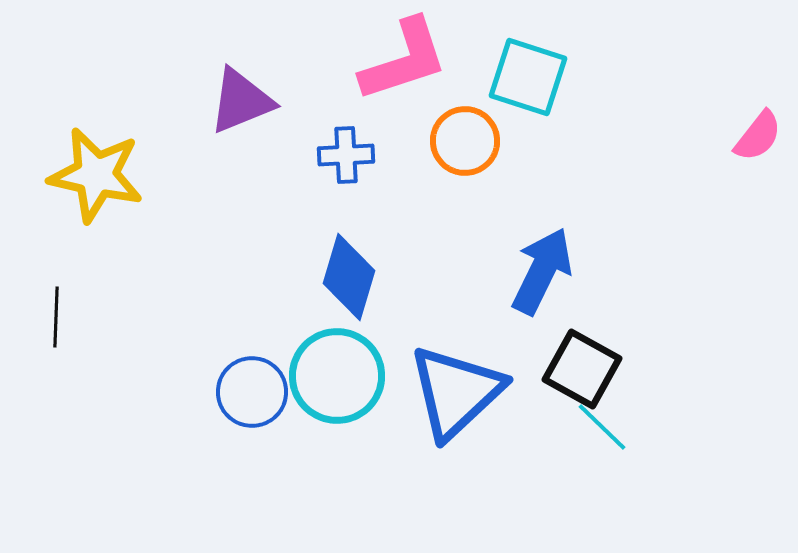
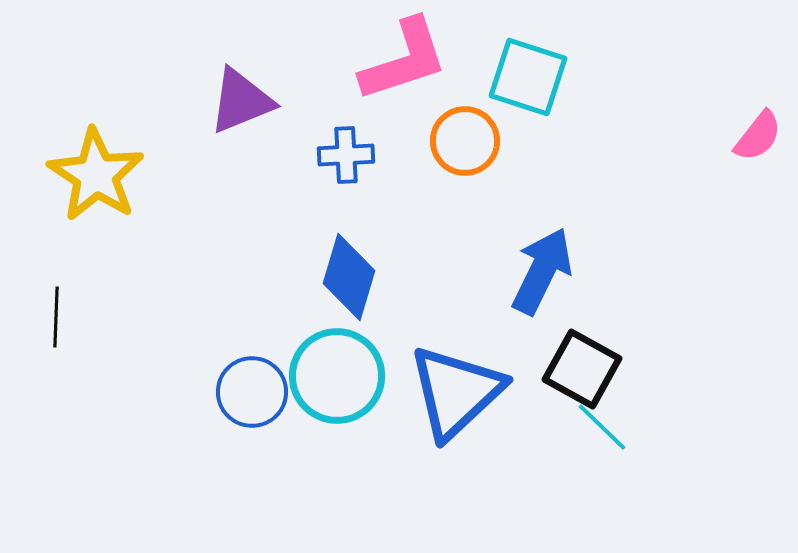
yellow star: rotated 20 degrees clockwise
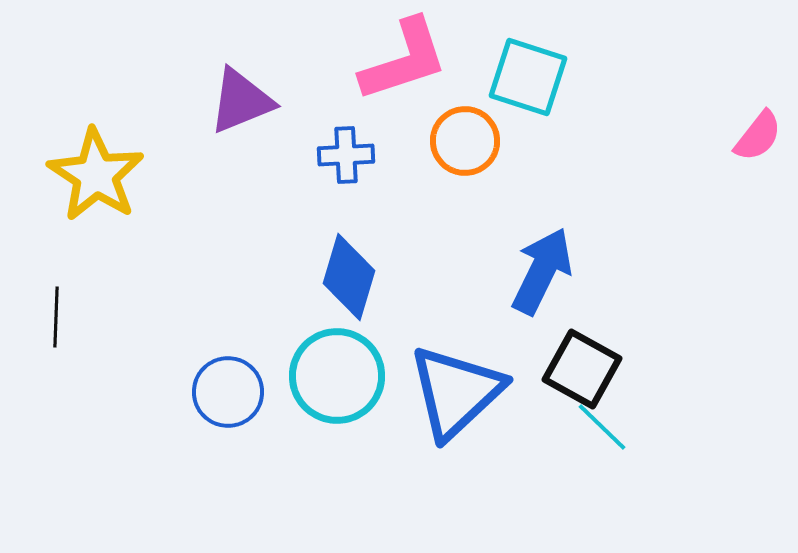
blue circle: moved 24 px left
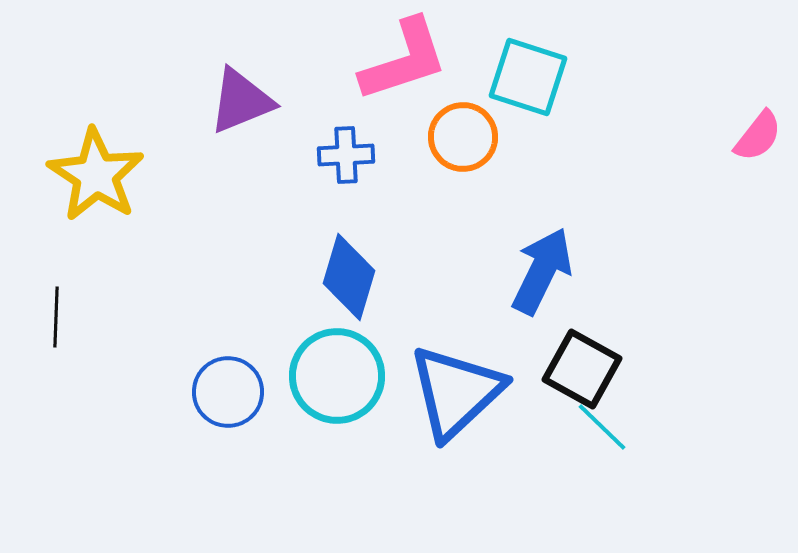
orange circle: moved 2 px left, 4 px up
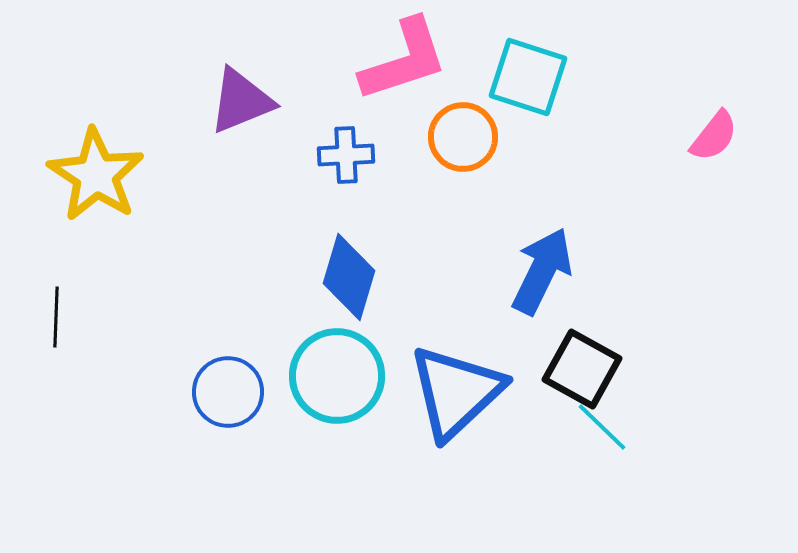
pink semicircle: moved 44 px left
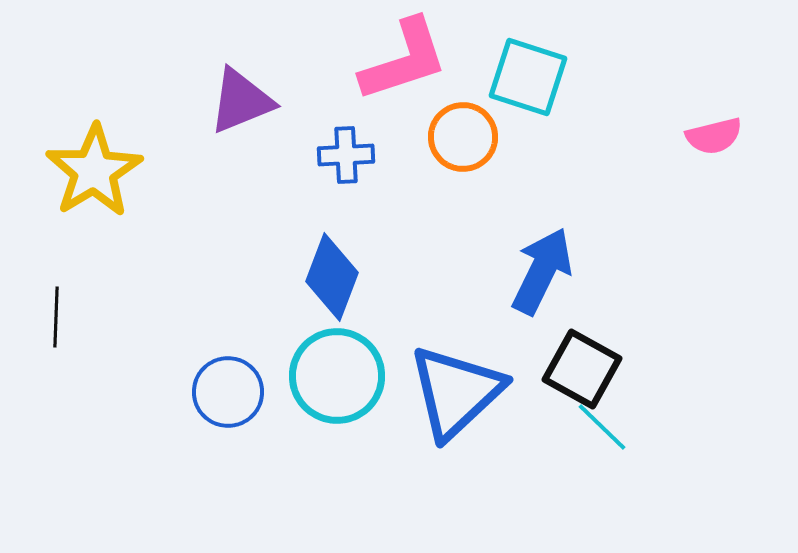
pink semicircle: rotated 38 degrees clockwise
yellow star: moved 2 px left, 4 px up; rotated 8 degrees clockwise
blue diamond: moved 17 px left; rotated 4 degrees clockwise
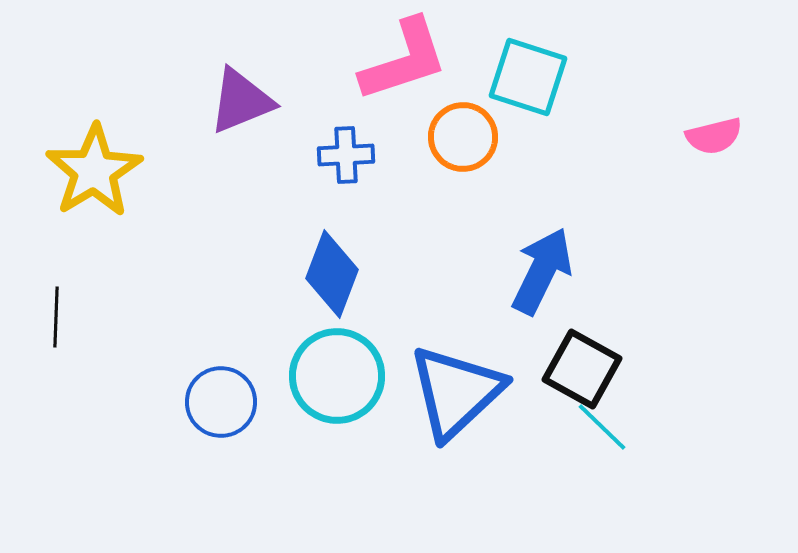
blue diamond: moved 3 px up
blue circle: moved 7 px left, 10 px down
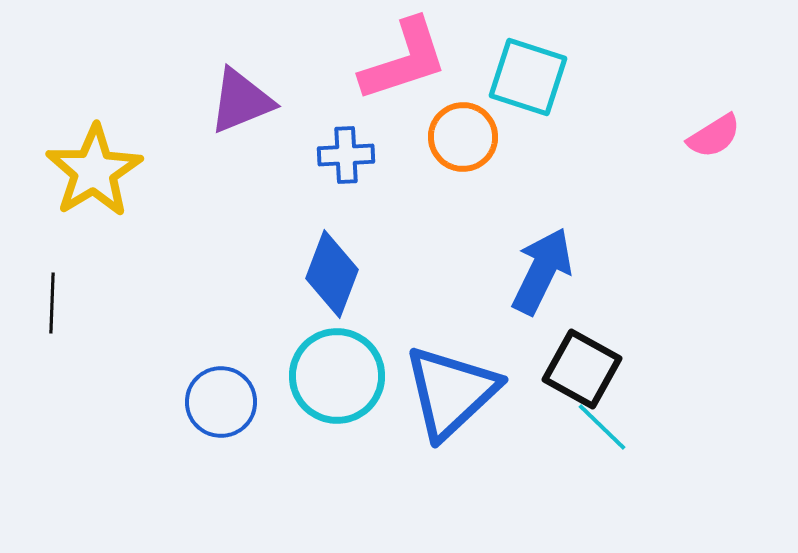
pink semicircle: rotated 18 degrees counterclockwise
black line: moved 4 px left, 14 px up
blue triangle: moved 5 px left
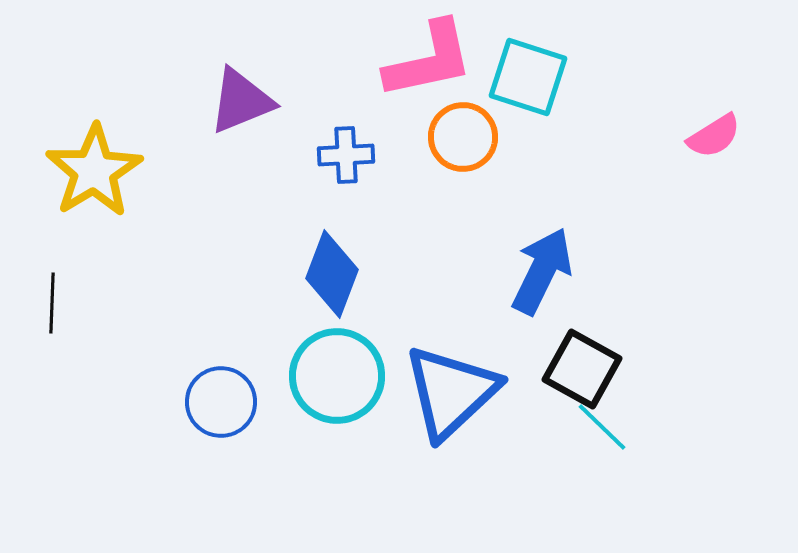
pink L-shape: moved 25 px right; rotated 6 degrees clockwise
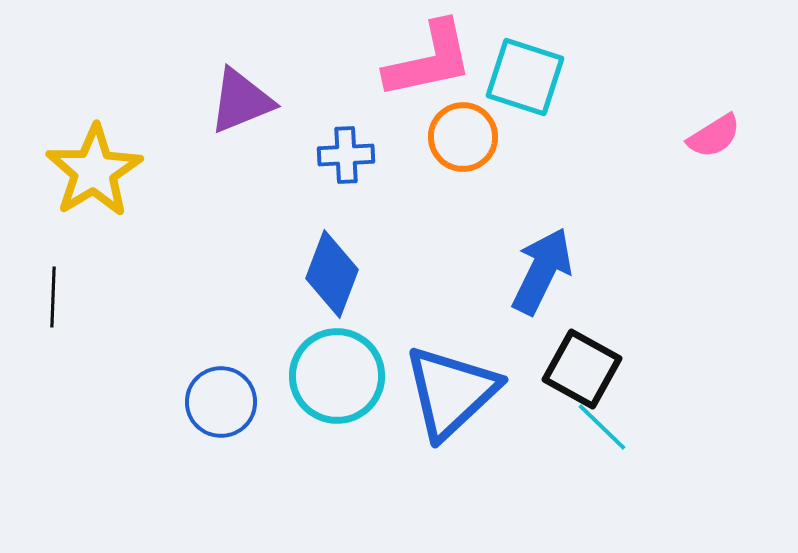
cyan square: moved 3 px left
black line: moved 1 px right, 6 px up
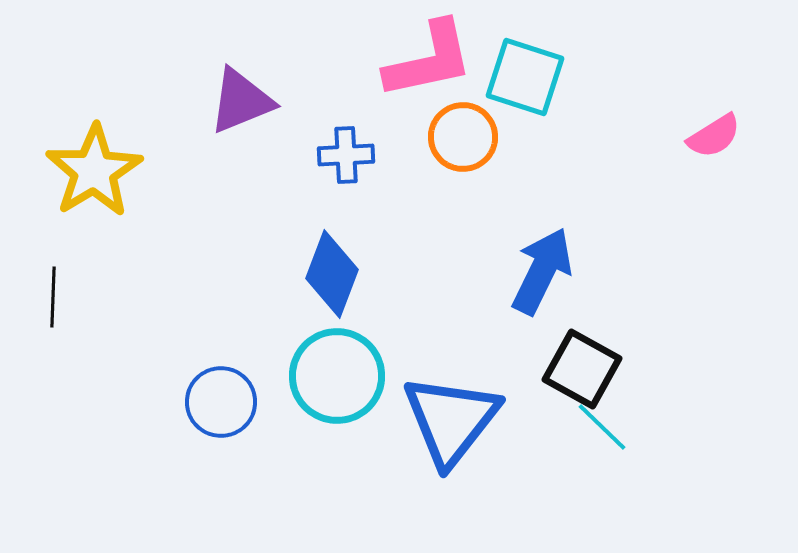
blue triangle: moved 28 px down; rotated 9 degrees counterclockwise
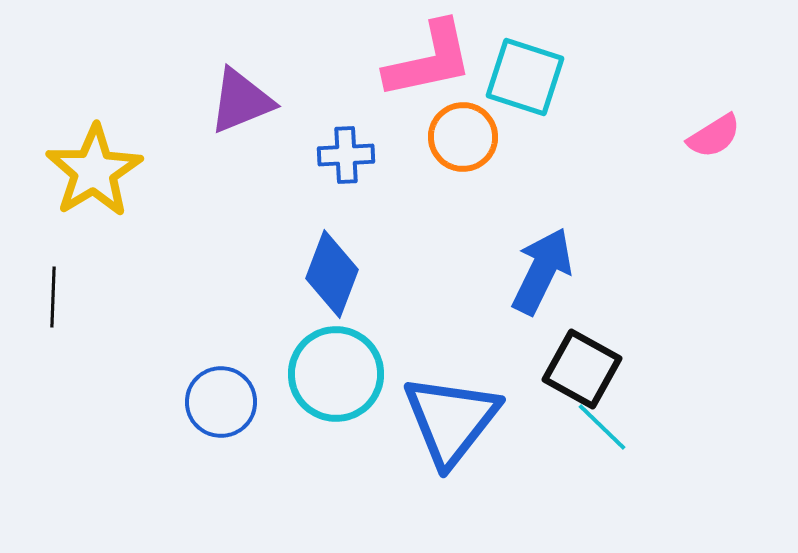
cyan circle: moved 1 px left, 2 px up
